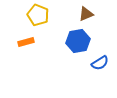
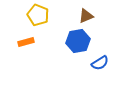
brown triangle: moved 2 px down
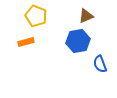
yellow pentagon: moved 2 px left, 1 px down
blue semicircle: moved 1 px down; rotated 102 degrees clockwise
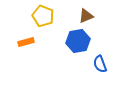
yellow pentagon: moved 7 px right
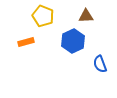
brown triangle: rotated 21 degrees clockwise
blue hexagon: moved 5 px left; rotated 15 degrees counterclockwise
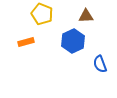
yellow pentagon: moved 1 px left, 2 px up
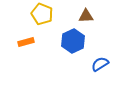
blue semicircle: rotated 78 degrees clockwise
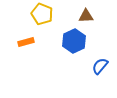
blue hexagon: moved 1 px right
blue semicircle: moved 2 px down; rotated 18 degrees counterclockwise
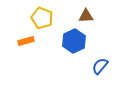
yellow pentagon: moved 4 px down
orange rectangle: moved 1 px up
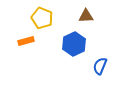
blue hexagon: moved 3 px down
blue semicircle: rotated 18 degrees counterclockwise
